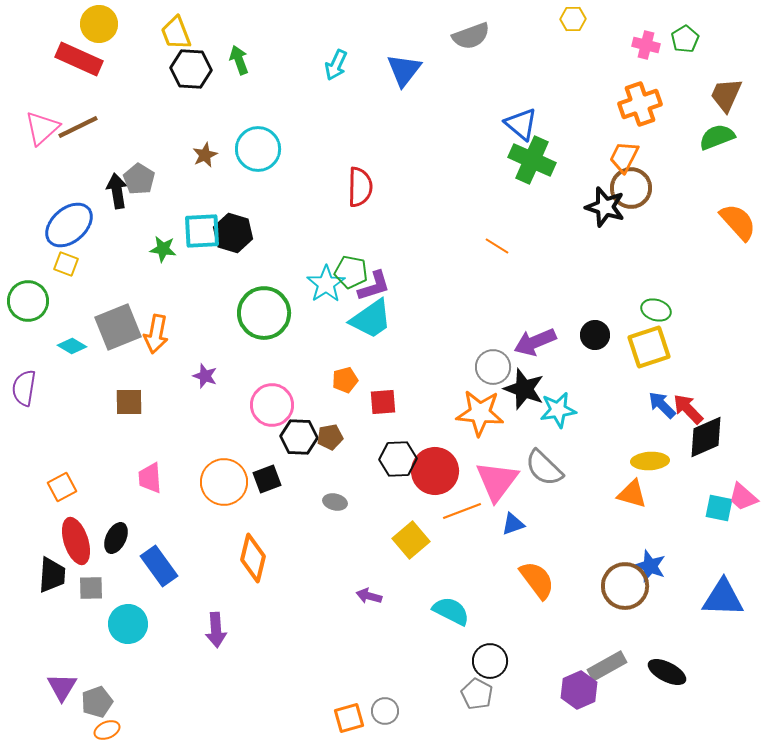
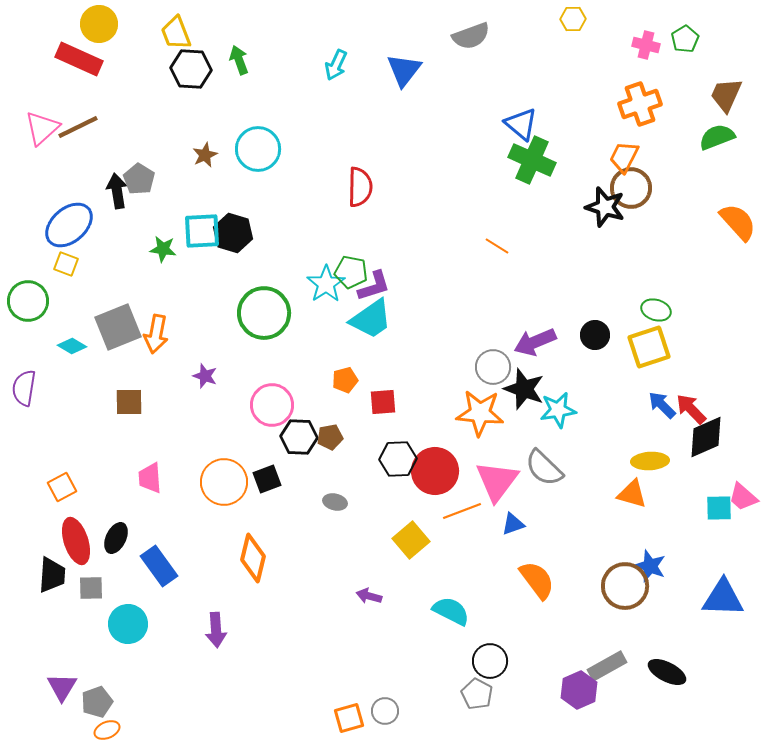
red arrow at (688, 409): moved 3 px right
cyan square at (719, 508): rotated 12 degrees counterclockwise
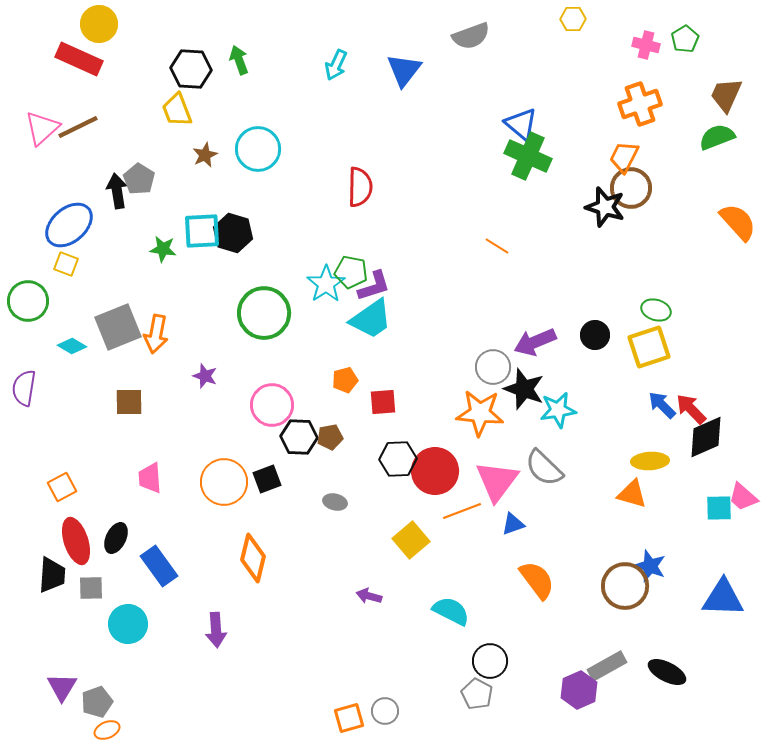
yellow trapezoid at (176, 33): moved 1 px right, 77 px down
green cross at (532, 160): moved 4 px left, 4 px up
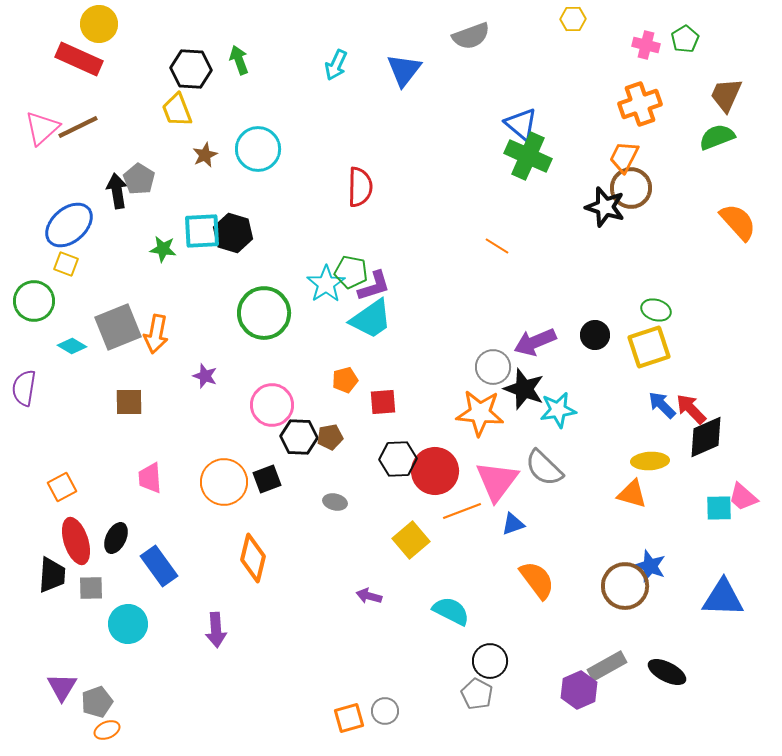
green circle at (28, 301): moved 6 px right
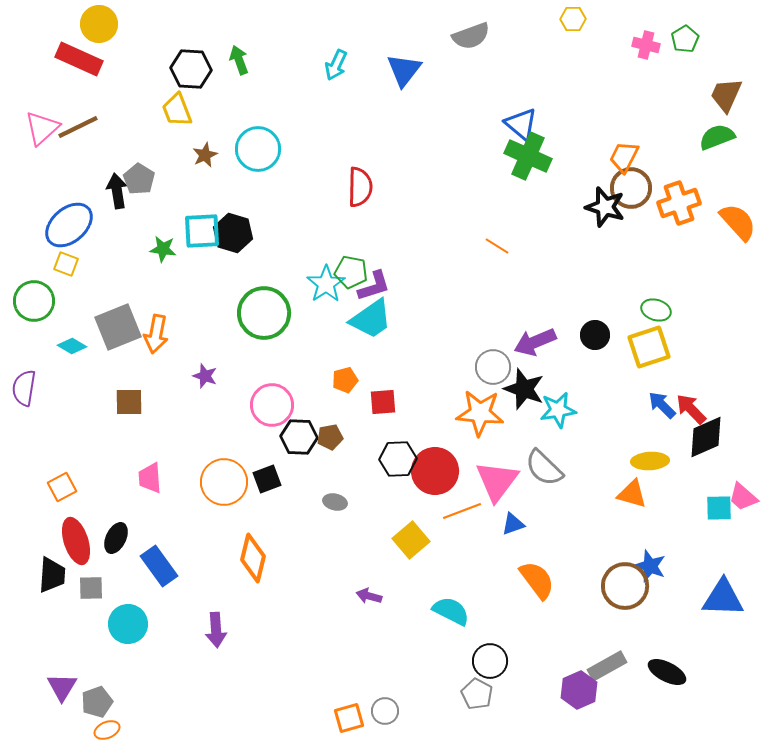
orange cross at (640, 104): moved 39 px right, 99 px down
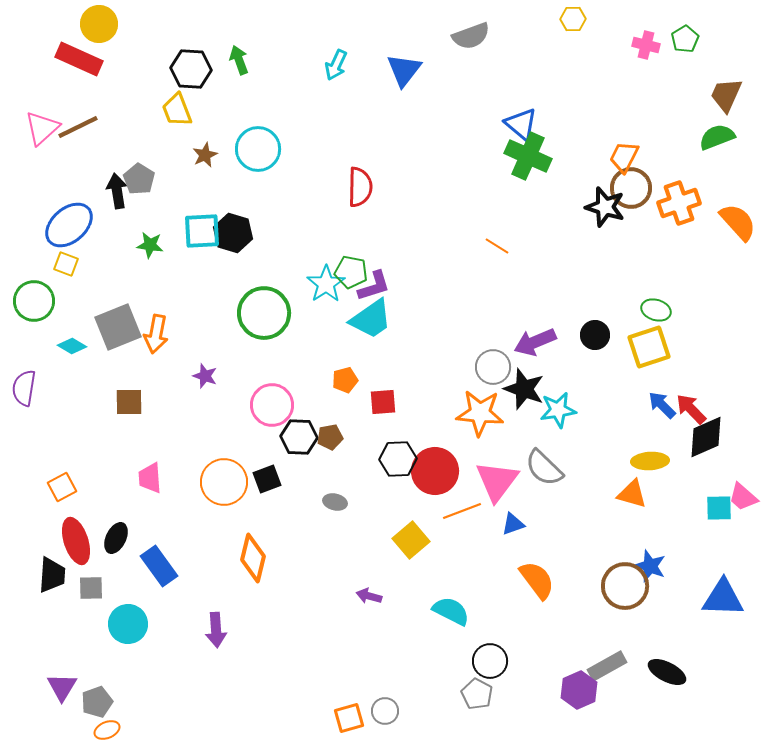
green star at (163, 249): moved 13 px left, 4 px up
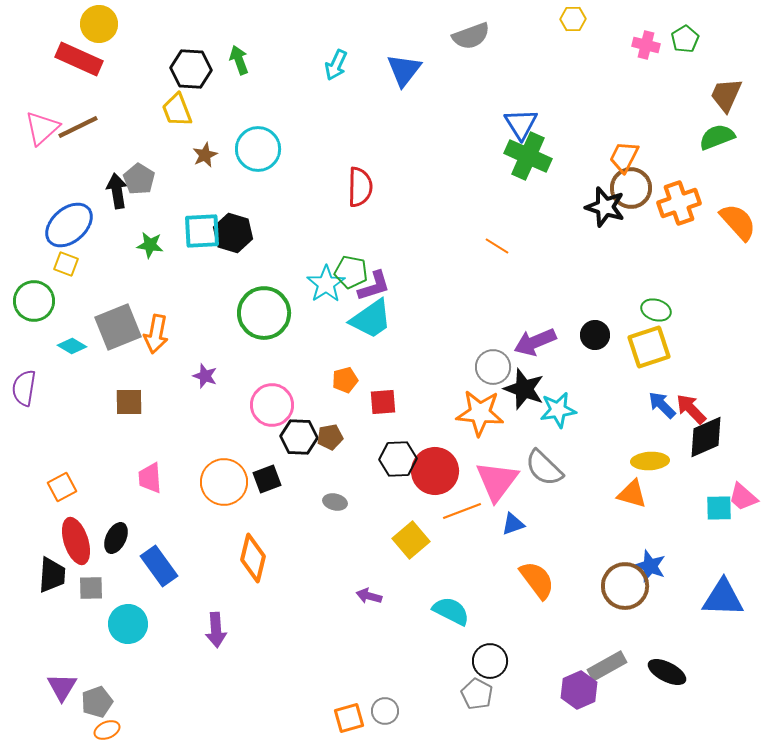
blue triangle at (521, 124): rotated 18 degrees clockwise
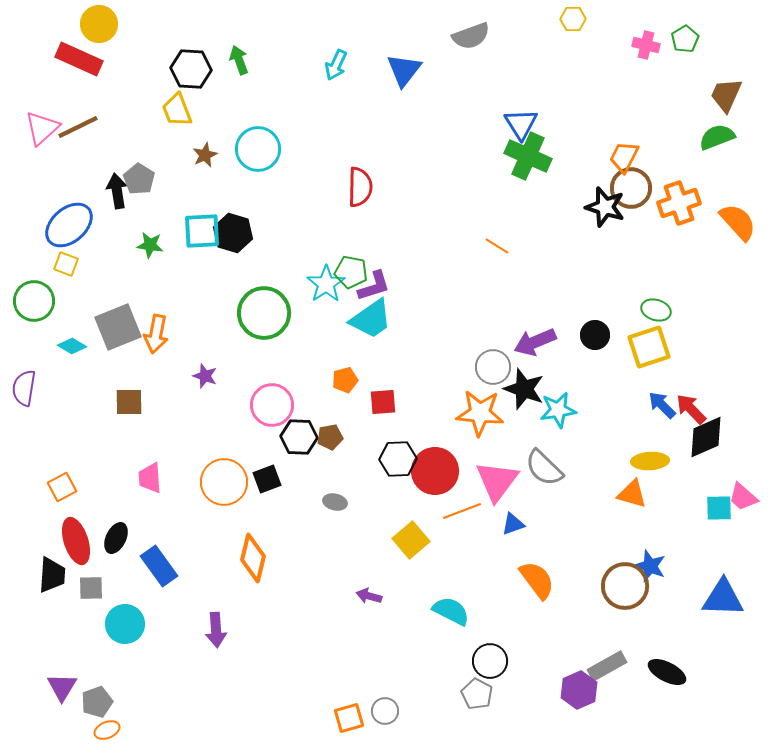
cyan circle at (128, 624): moved 3 px left
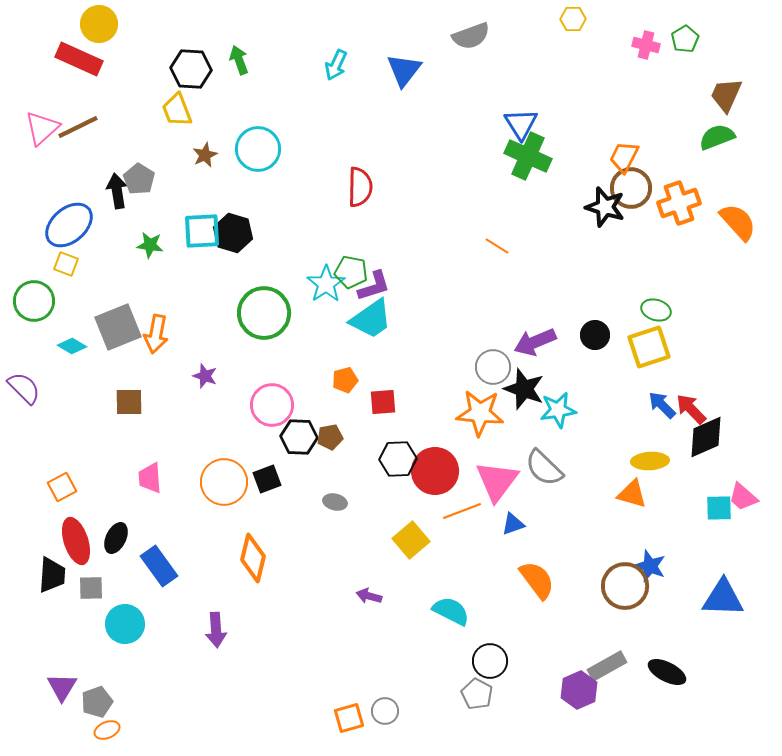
purple semicircle at (24, 388): rotated 126 degrees clockwise
